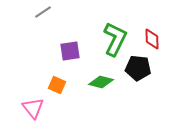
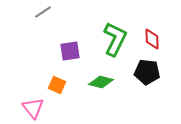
black pentagon: moved 9 px right, 4 px down
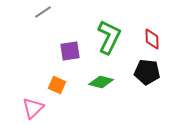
green L-shape: moved 6 px left, 2 px up
pink triangle: rotated 25 degrees clockwise
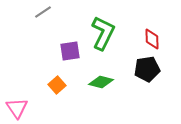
green L-shape: moved 6 px left, 4 px up
black pentagon: moved 3 px up; rotated 15 degrees counterclockwise
orange square: rotated 24 degrees clockwise
pink triangle: moved 16 px left; rotated 20 degrees counterclockwise
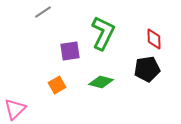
red diamond: moved 2 px right
orange square: rotated 12 degrees clockwise
pink triangle: moved 2 px left, 1 px down; rotated 20 degrees clockwise
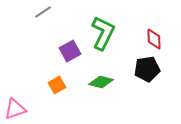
purple square: rotated 20 degrees counterclockwise
pink triangle: rotated 25 degrees clockwise
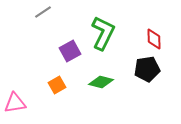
pink triangle: moved 6 px up; rotated 10 degrees clockwise
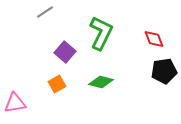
gray line: moved 2 px right
green L-shape: moved 2 px left
red diamond: rotated 20 degrees counterclockwise
purple square: moved 5 px left, 1 px down; rotated 20 degrees counterclockwise
black pentagon: moved 17 px right, 2 px down
orange square: moved 1 px up
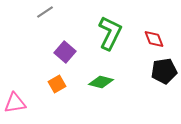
green L-shape: moved 9 px right
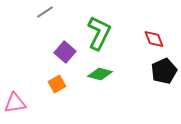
green L-shape: moved 11 px left
black pentagon: rotated 15 degrees counterclockwise
green diamond: moved 1 px left, 8 px up
